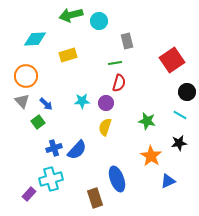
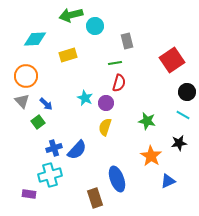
cyan circle: moved 4 px left, 5 px down
cyan star: moved 3 px right, 3 px up; rotated 28 degrees clockwise
cyan line: moved 3 px right
cyan cross: moved 1 px left, 4 px up
purple rectangle: rotated 56 degrees clockwise
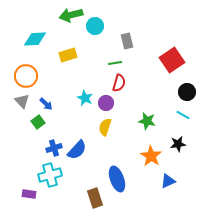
black star: moved 1 px left, 1 px down
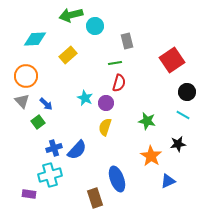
yellow rectangle: rotated 24 degrees counterclockwise
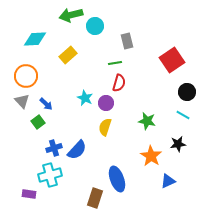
brown rectangle: rotated 36 degrees clockwise
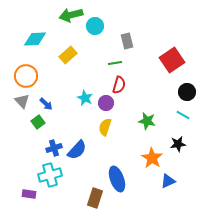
red semicircle: moved 2 px down
orange star: moved 1 px right, 2 px down
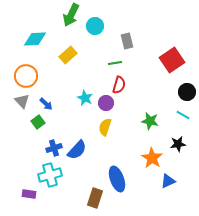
green arrow: rotated 50 degrees counterclockwise
green star: moved 3 px right
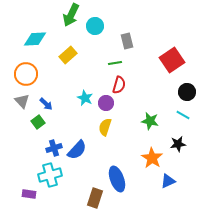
orange circle: moved 2 px up
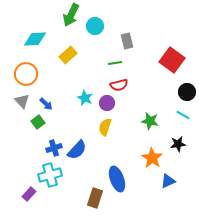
red square: rotated 20 degrees counterclockwise
red semicircle: rotated 60 degrees clockwise
purple circle: moved 1 px right
purple rectangle: rotated 56 degrees counterclockwise
